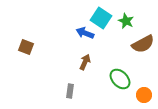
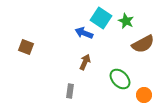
blue arrow: moved 1 px left
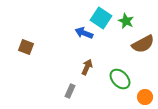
brown arrow: moved 2 px right, 5 px down
gray rectangle: rotated 16 degrees clockwise
orange circle: moved 1 px right, 2 px down
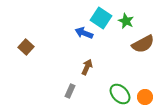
brown square: rotated 21 degrees clockwise
green ellipse: moved 15 px down
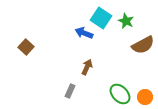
brown semicircle: moved 1 px down
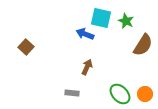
cyan square: rotated 20 degrees counterclockwise
blue arrow: moved 1 px right, 1 px down
brown semicircle: rotated 30 degrees counterclockwise
gray rectangle: moved 2 px right, 2 px down; rotated 72 degrees clockwise
orange circle: moved 3 px up
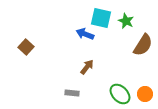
brown arrow: rotated 14 degrees clockwise
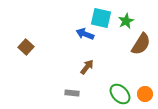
green star: rotated 21 degrees clockwise
brown semicircle: moved 2 px left, 1 px up
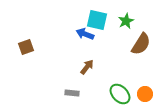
cyan square: moved 4 px left, 2 px down
brown square: rotated 28 degrees clockwise
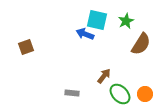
brown arrow: moved 17 px right, 9 px down
